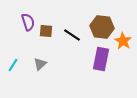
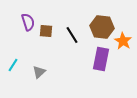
black line: rotated 24 degrees clockwise
gray triangle: moved 1 px left, 8 px down
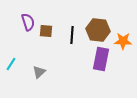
brown hexagon: moved 4 px left, 3 px down
black line: rotated 36 degrees clockwise
orange star: rotated 30 degrees counterclockwise
cyan line: moved 2 px left, 1 px up
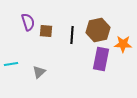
brown hexagon: rotated 20 degrees counterclockwise
orange star: moved 3 px down
cyan line: rotated 48 degrees clockwise
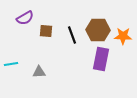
purple semicircle: moved 3 px left, 4 px up; rotated 78 degrees clockwise
brown hexagon: rotated 15 degrees clockwise
black line: rotated 24 degrees counterclockwise
orange star: moved 8 px up
gray triangle: rotated 40 degrees clockwise
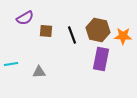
brown hexagon: rotated 10 degrees clockwise
